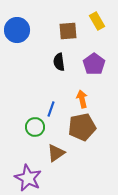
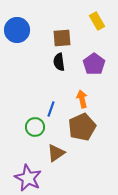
brown square: moved 6 px left, 7 px down
brown pentagon: rotated 12 degrees counterclockwise
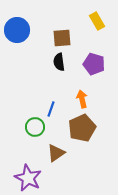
purple pentagon: rotated 20 degrees counterclockwise
brown pentagon: moved 1 px down
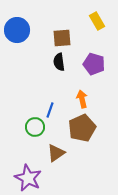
blue line: moved 1 px left, 1 px down
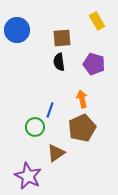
purple star: moved 2 px up
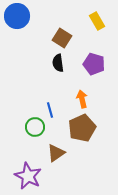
blue circle: moved 14 px up
brown square: rotated 36 degrees clockwise
black semicircle: moved 1 px left, 1 px down
blue line: rotated 35 degrees counterclockwise
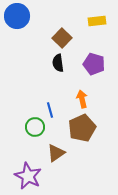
yellow rectangle: rotated 66 degrees counterclockwise
brown square: rotated 12 degrees clockwise
